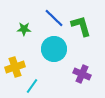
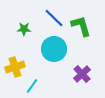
purple cross: rotated 24 degrees clockwise
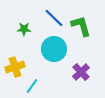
purple cross: moved 1 px left, 2 px up
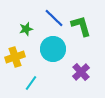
green star: moved 2 px right; rotated 16 degrees counterclockwise
cyan circle: moved 1 px left
yellow cross: moved 10 px up
cyan line: moved 1 px left, 3 px up
